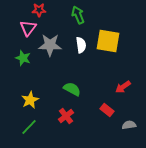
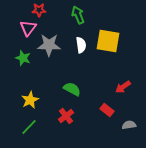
gray star: moved 1 px left
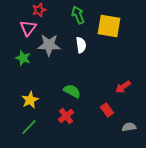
red star: rotated 16 degrees counterclockwise
yellow square: moved 1 px right, 15 px up
green semicircle: moved 2 px down
red rectangle: rotated 16 degrees clockwise
gray semicircle: moved 2 px down
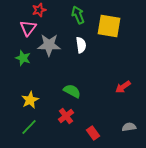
red rectangle: moved 14 px left, 23 px down
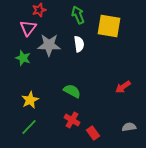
white semicircle: moved 2 px left, 1 px up
red cross: moved 6 px right, 4 px down; rotated 21 degrees counterclockwise
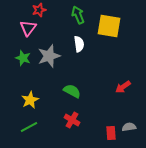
gray star: moved 11 px down; rotated 20 degrees counterclockwise
green line: rotated 18 degrees clockwise
red rectangle: moved 18 px right; rotated 32 degrees clockwise
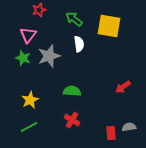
green arrow: moved 4 px left, 4 px down; rotated 30 degrees counterclockwise
pink triangle: moved 7 px down
green semicircle: rotated 24 degrees counterclockwise
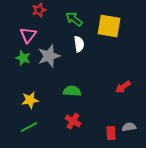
yellow star: rotated 18 degrees clockwise
red cross: moved 1 px right, 1 px down
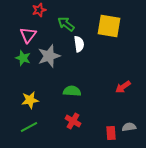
green arrow: moved 8 px left, 5 px down
